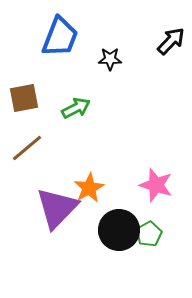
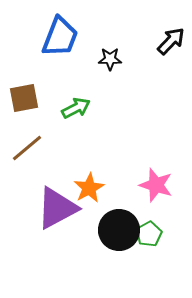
purple triangle: rotated 18 degrees clockwise
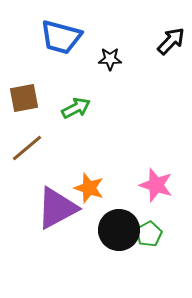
blue trapezoid: moved 1 px right; rotated 84 degrees clockwise
orange star: rotated 24 degrees counterclockwise
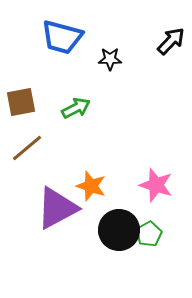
blue trapezoid: moved 1 px right
brown square: moved 3 px left, 4 px down
orange star: moved 2 px right, 2 px up
